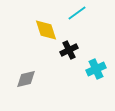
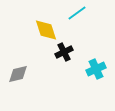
black cross: moved 5 px left, 2 px down
gray diamond: moved 8 px left, 5 px up
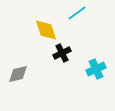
black cross: moved 2 px left, 1 px down
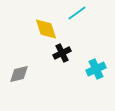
yellow diamond: moved 1 px up
gray diamond: moved 1 px right
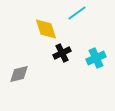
cyan cross: moved 11 px up
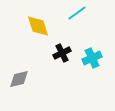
yellow diamond: moved 8 px left, 3 px up
cyan cross: moved 4 px left
gray diamond: moved 5 px down
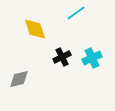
cyan line: moved 1 px left
yellow diamond: moved 3 px left, 3 px down
black cross: moved 4 px down
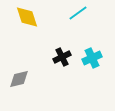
cyan line: moved 2 px right
yellow diamond: moved 8 px left, 12 px up
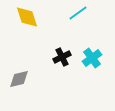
cyan cross: rotated 12 degrees counterclockwise
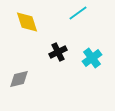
yellow diamond: moved 5 px down
black cross: moved 4 px left, 5 px up
